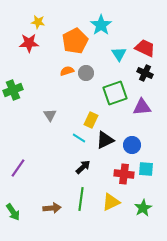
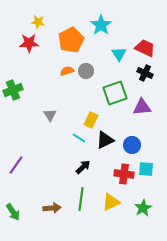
orange pentagon: moved 4 px left, 1 px up
gray circle: moved 2 px up
purple line: moved 2 px left, 3 px up
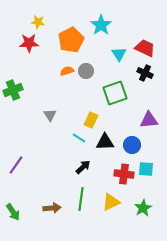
purple triangle: moved 7 px right, 13 px down
black triangle: moved 2 px down; rotated 24 degrees clockwise
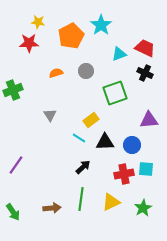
orange pentagon: moved 4 px up
cyan triangle: rotated 42 degrees clockwise
orange semicircle: moved 11 px left, 2 px down
yellow rectangle: rotated 28 degrees clockwise
red cross: rotated 18 degrees counterclockwise
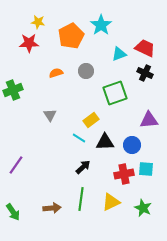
green star: rotated 18 degrees counterclockwise
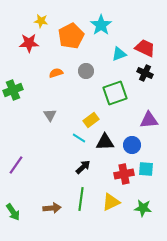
yellow star: moved 3 px right, 1 px up
green star: rotated 18 degrees counterclockwise
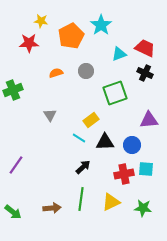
green arrow: rotated 18 degrees counterclockwise
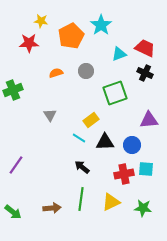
black arrow: moved 1 px left; rotated 98 degrees counterclockwise
